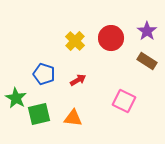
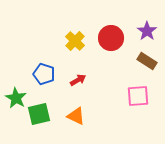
pink square: moved 14 px right, 5 px up; rotated 30 degrees counterclockwise
orange triangle: moved 3 px right, 2 px up; rotated 18 degrees clockwise
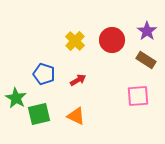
red circle: moved 1 px right, 2 px down
brown rectangle: moved 1 px left, 1 px up
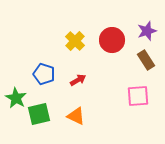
purple star: rotated 18 degrees clockwise
brown rectangle: rotated 24 degrees clockwise
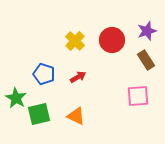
red arrow: moved 3 px up
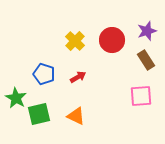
pink square: moved 3 px right
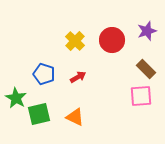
brown rectangle: moved 9 px down; rotated 12 degrees counterclockwise
orange triangle: moved 1 px left, 1 px down
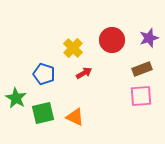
purple star: moved 2 px right, 7 px down
yellow cross: moved 2 px left, 7 px down
brown rectangle: moved 4 px left; rotated 66 degrees counterclockwise
red arrow: moved 6 px right, 4 px up
green square: moved 4 px right, 1 px up
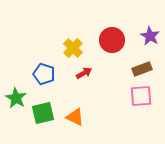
purple star: moved 1 px right, 2 px up; rotated 24 degrees counterclockwise
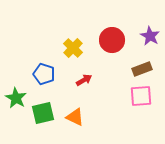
red arrow: moved 7 px down
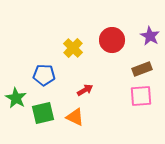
blue pentagon: moved 1 px down; rotated 15 degrees counterclockwise
red arrow: moved 1 px right, 10 px down
